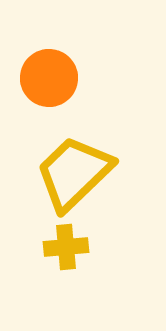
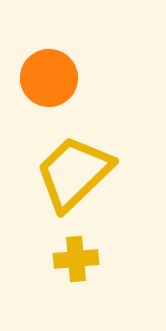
yellow cross: moved 10 px right, 12 px down
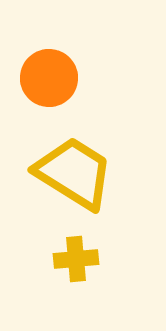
yellow trapezoid: rotated 76 degrees clockwise
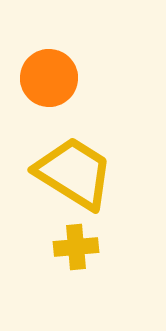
yellow cross: moved 12 px up
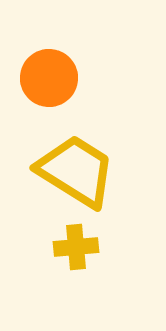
yellow trapezoid: moved 2 px right, 2 px up
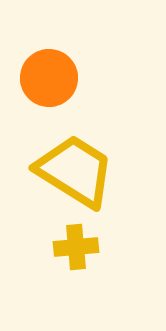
yellow trapezoid: moved 1 px left
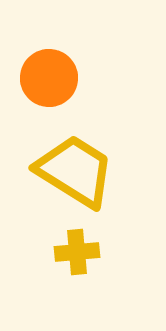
yellow cross: moved 1 px right, 5 px down
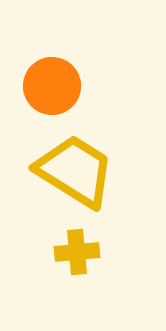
orange circle: moved 3 px right, 8 px down
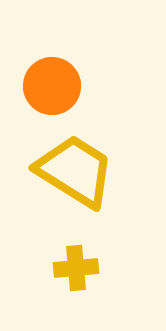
yellow cross: moved 1 px left, 16 px down
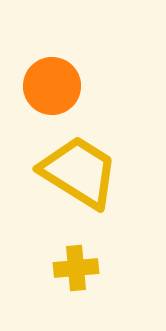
yellow trapezoid: moved 4 px right, 1 px down
